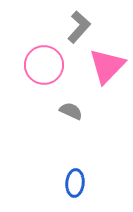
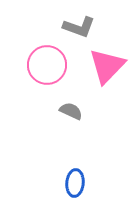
gray L-shape: rotated 68 degrees clockwise
pink circle: moved 3 px right
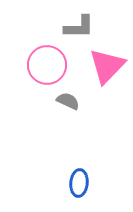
gray L-shape: rotated 20 degrees counterclockwise
gray semicircle: moved 3 px left, 10 px up
blue ellipse: moved 4 px right
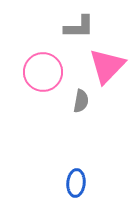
pink circle: moved 4 px left, 7 px down
gray semicircle: moved 13 px right; rotated 75 degrees clockwise
blue ellipse: moved 3 px left
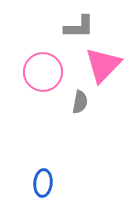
pink triangle: moved 4 px left, 1 px up
gray semicircle: moved 1 px left, 1 px down
blue ellipse: moved 33 px left
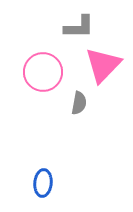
gray semicircle: moved 1 px left, 1 px down
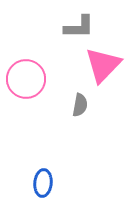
pink circle: moved 17 px left, 7 px down
gray semicircle: moved 1 px right, 2 px down
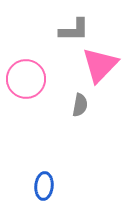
gray L-shape: moved 5 px left, 3 px down
pink triangle: moved 3 px left
blue ellipse: moved 1 px right, 3 px down
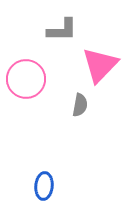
gray L-shape: moved 12 px left
